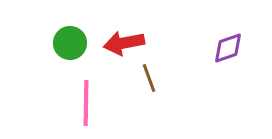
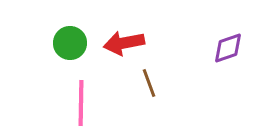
brown line: moved 5 px down
pink line: moved 5 px left
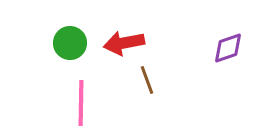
brown line: moved 2 px left, 3 px up
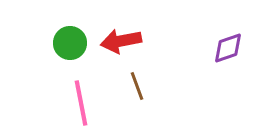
red arrow: moved 3 px left, 2 px up
brown line: moved 10 px left, 6 px down
pink line: rotated 12 degrees counterclockwise
